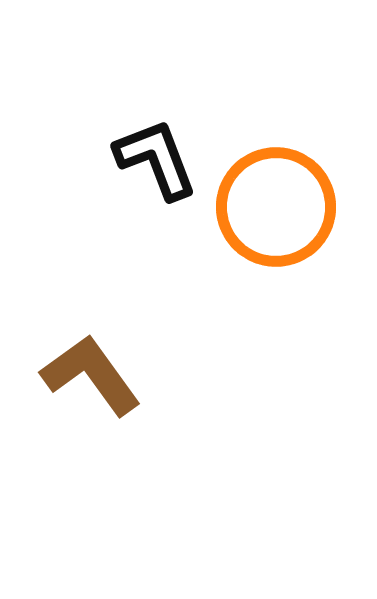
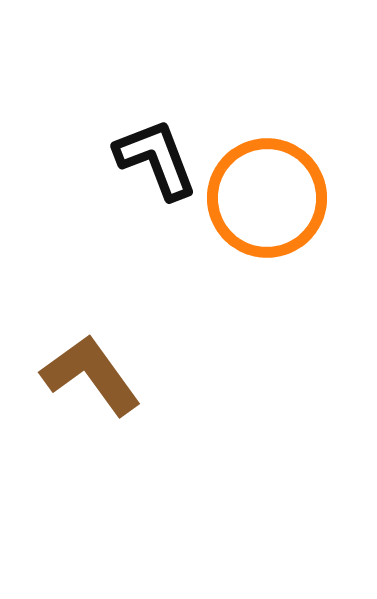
orange circle: moved 9 px left, 9 px up
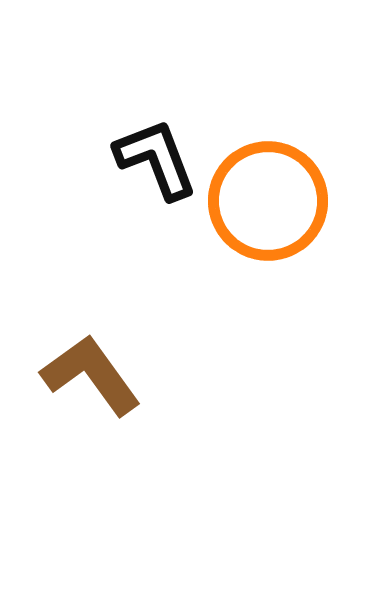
orange circle: moved 1 px right, 3 px down
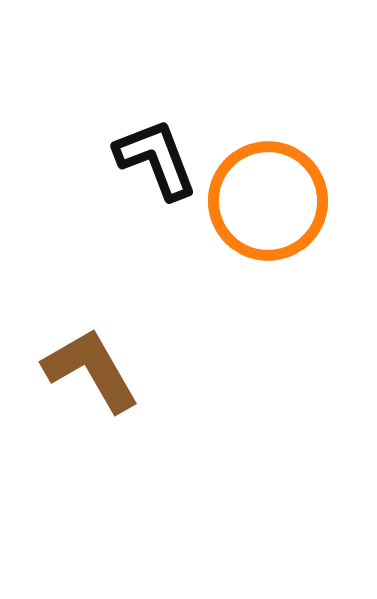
brown L-shape: moved 5 px up; rotated 6 degrees clockwise
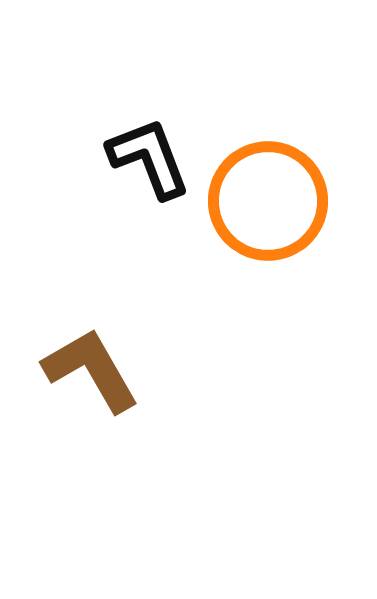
black L-shape: moved 7 px left, 1 px up
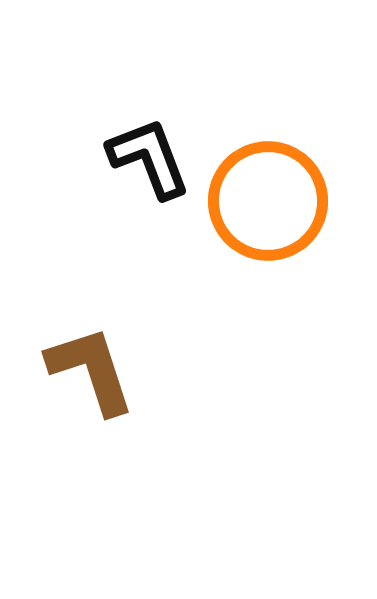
brown L-shape: rotated 12 degrees clockwise
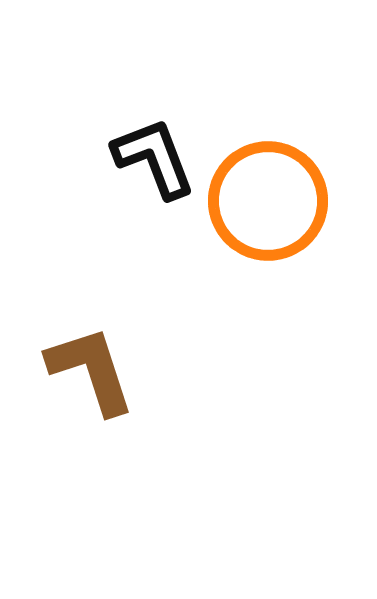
black L-shape: moved 5 px right
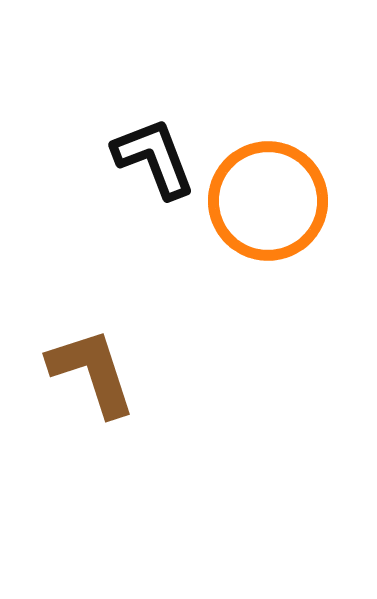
brown L-shape: moved 1 px right, 2 px down
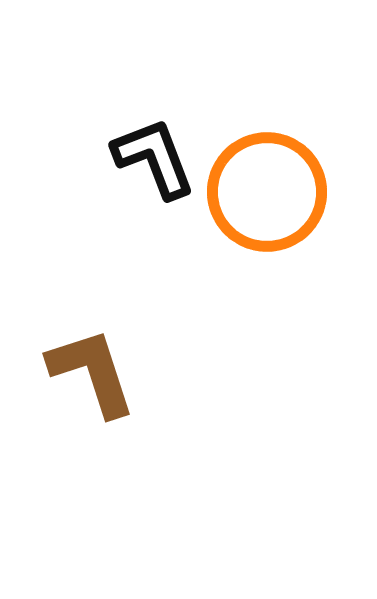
orange circle: moved 1 px left, 9 px up
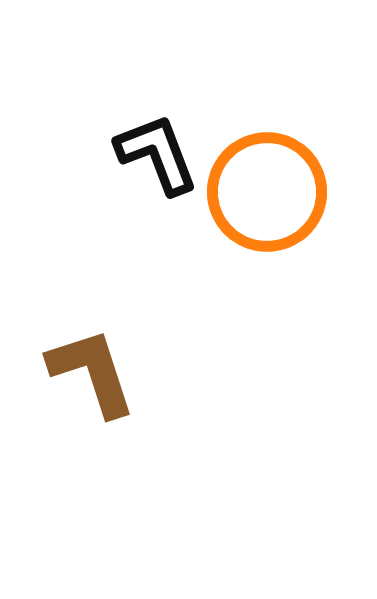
black L-shape: moved 3 px right, 4 px up
